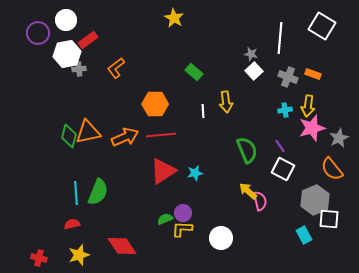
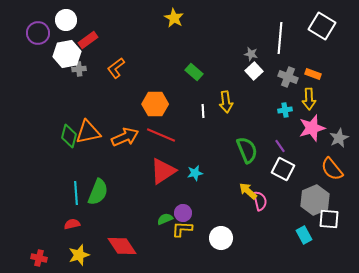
yellow arrow at (308, 106): moved 1 px right, 7 px up; rotated 10 degrees counterclockwise
red line at (161, 135): rotated 28 degrees clockwise
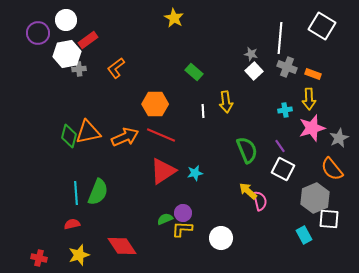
gray cross at (288, 77): moved 1 px left, 10 px up
gray hexagon at (315, 200): moved 2 px up
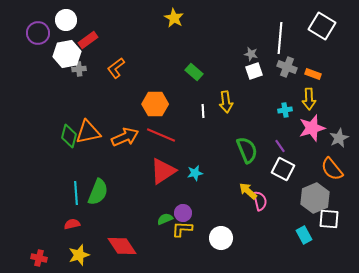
white square at (254, 71): rotated 24 degrees clockwise
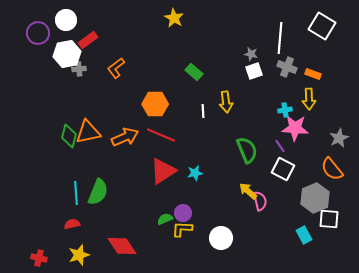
pink star at (312, 128): moved 17 px left; rotated 20 degrees clockwise
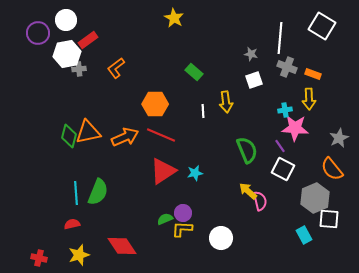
white square at (254, 71): moved 9 px down
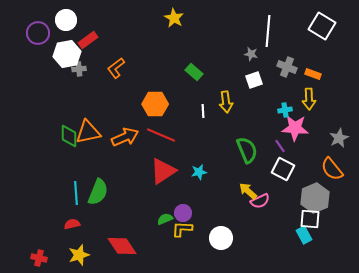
white line at (280, 38): moved 12 px left, 7 px up
green diamond at (69, 136): rotated 15 degrees counterclockwise
cyan star at (195, 173): moved 4 px right, 1 px up
pink semicircle at (260, 201): rotated 78 degrees clockwise
white square at (329, 219): moved 19 px left
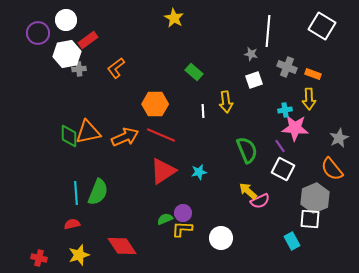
cyan rectangle at (304, 235): moved 12 px left, 6 px down
